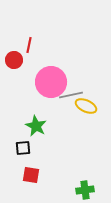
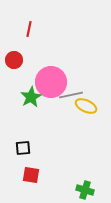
red line: moved 16 px up
green star: moved 5 px left, 29 px up; rotated 15 degrees clockwise
green cross: rotated 24 degrees clockwise
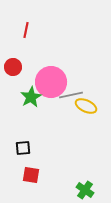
red line: moved 3 px left, 1 px down
red circle: moved 1 px left, 7 px down
green cross: rotated 18 degrees clockwise
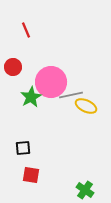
red line: rotated 35 degrees counterclockwise
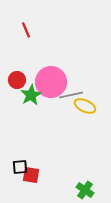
red circle: moved 4 px right, 13 px down
green star: moved 2 px up
yellow ellipse: moved 1 px left
black square: moved 3 px left, 19 px down
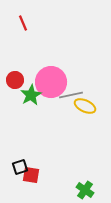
red line: moved 3 px left, 7 px up
red circle: moved 2 px left
black square: rotated 14 degrees counterclockwise
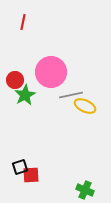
red line: moved 1 px up; rotated 35 degrees clockwise
pink circle: moved 10 px up
green star: moved 6 px left
red square: rotated 12 degrees counterclockwise
green cross: rotated 12 degrees counterclockwise
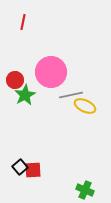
black square: rotated 21 degrees counterclockwise
red square: moved 2 px right, 5 px up
